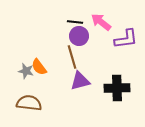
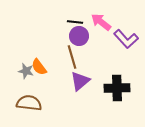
purple L-shape: rotated 55 degrees clockwise
purple triangle: rotated 25 degrees counterclockwise
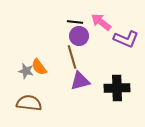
purple L-shape: rotated 25 degrees counterclockwise
purple triangle: rotated 25 degrees clockwise
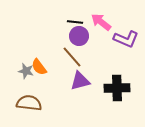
brown line: rotated 25 degrees counterclockwise
